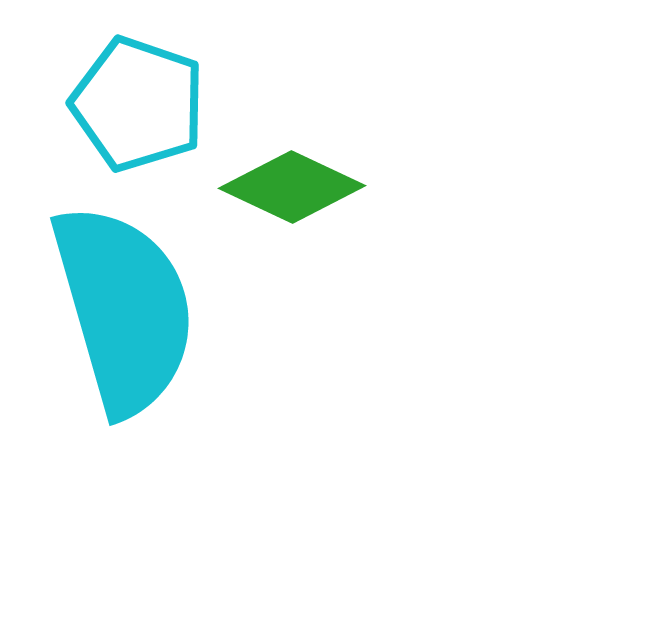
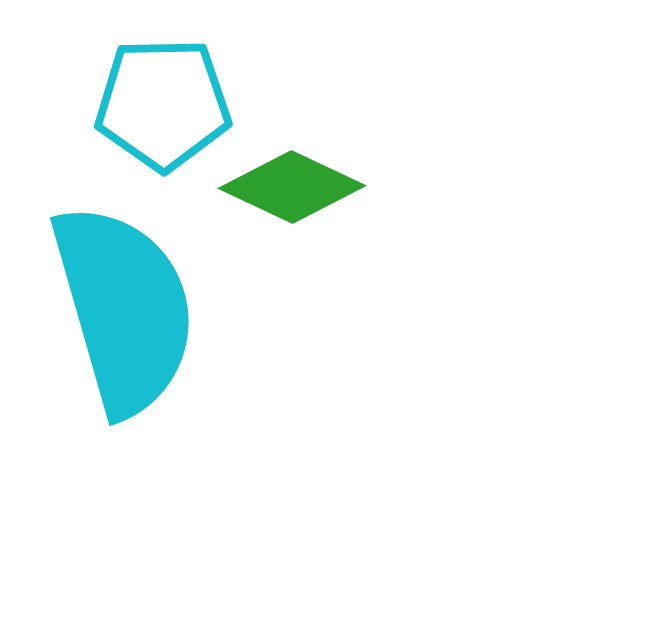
cyan pentagon: moved 25 px right; rotated 20 degrees counterclockwise
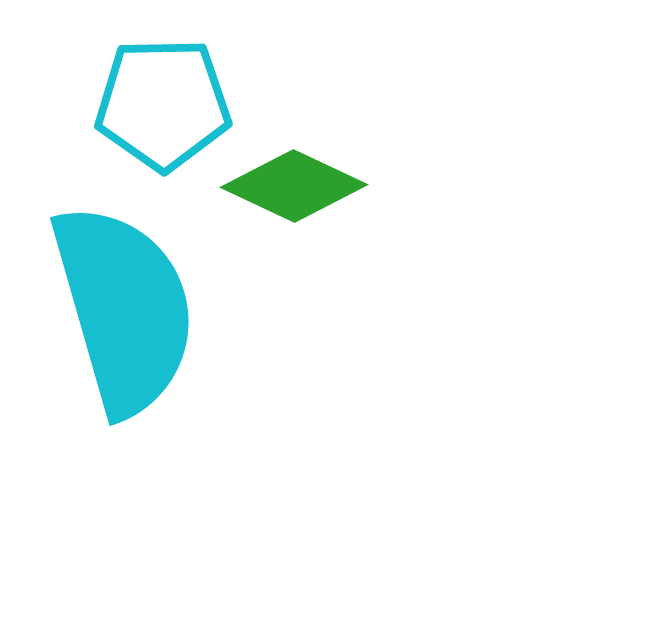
green diamond: moved 2 px right, 1 px up
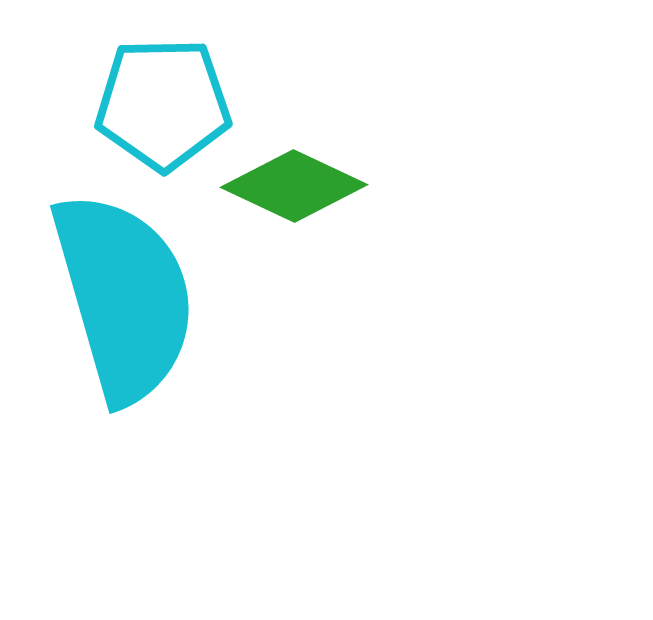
cyan semicircle: moved 12 px up
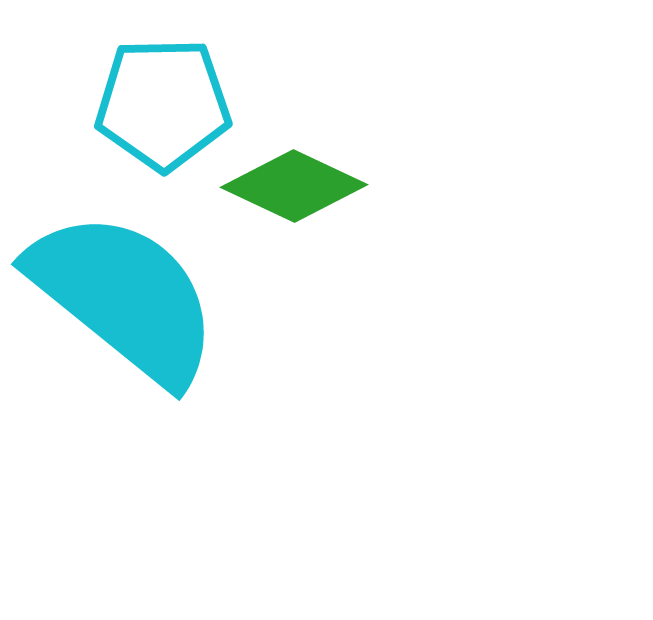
cyan semicircle: rotated 35 degrees counterclockwise
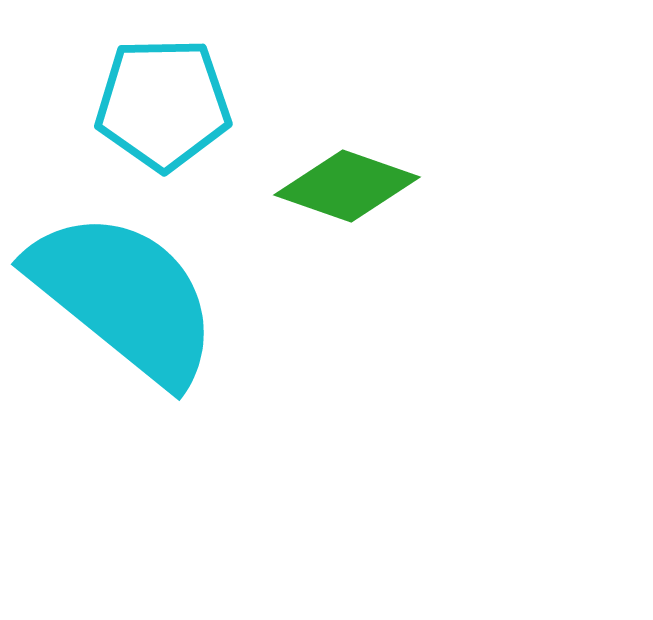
green diamond: moved 53 px right; rotated 6 degrees counterclockwise
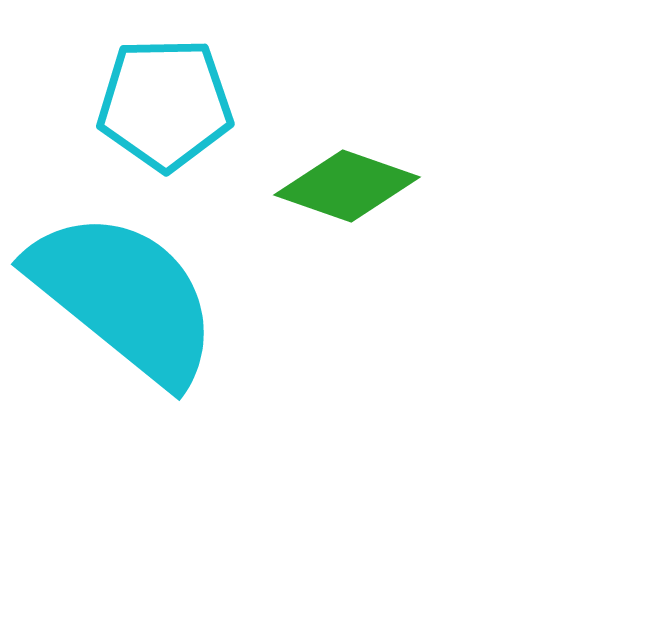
cyan pentagon: moved 2 px right
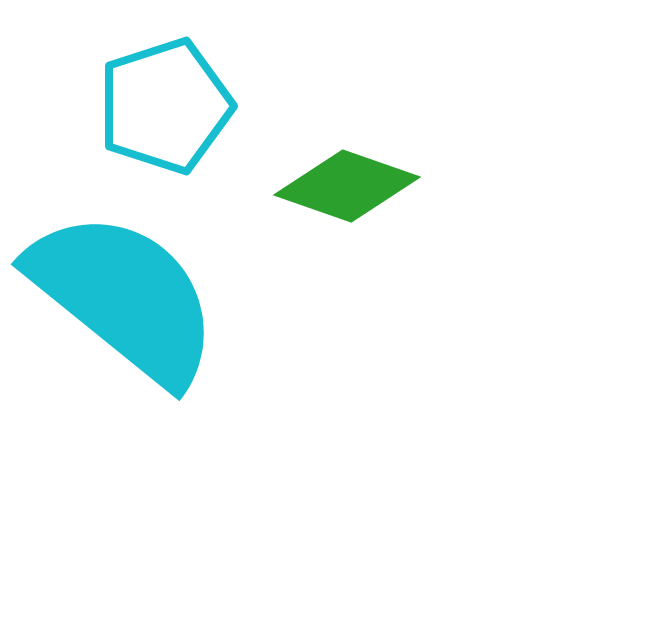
cyan pentagon: moved 2 px down; rotated 17 degrees counterclockwise
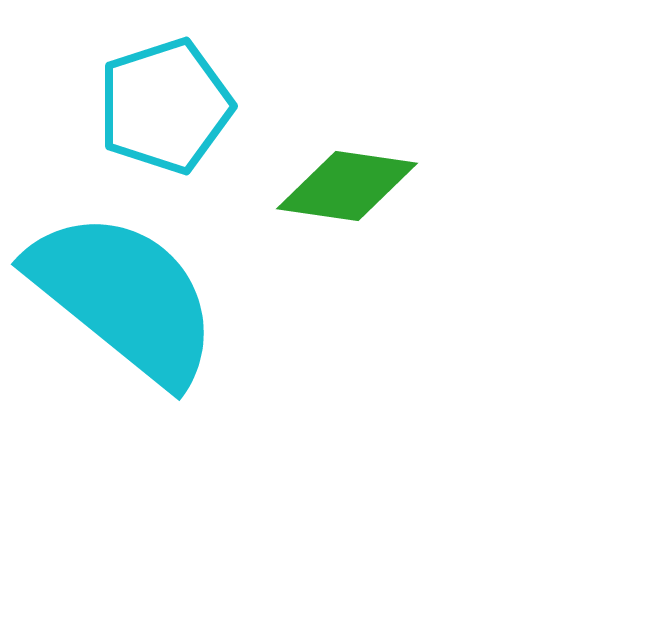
green diamond: rotated 11 degrees counterclockwise
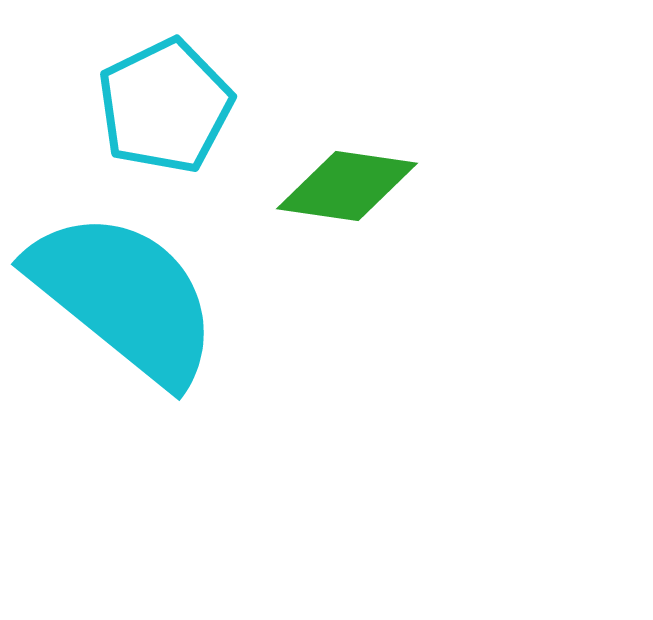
cyan pentagon: rotated 8 degrees counterclockwise
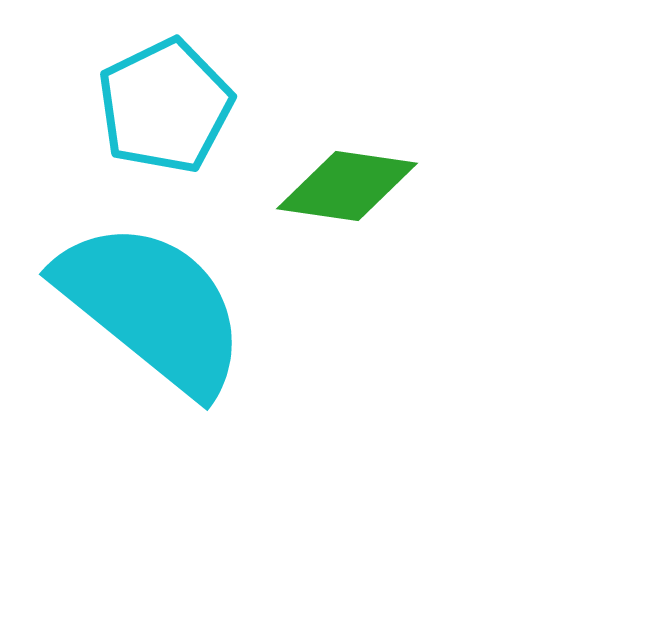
cyan semicircle: moved 28 px right, 10 px down
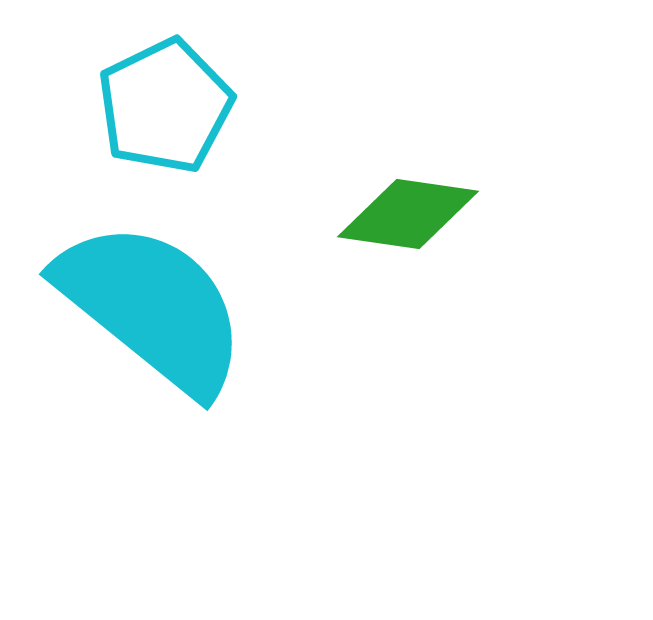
green diamond: moved 61 px right, 28 px down
